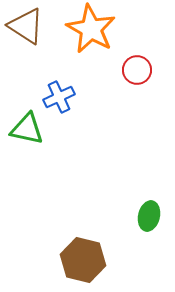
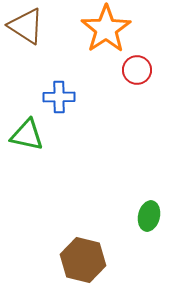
orange star: moved 15 px right; rotated 9 degrees clockwise
blue cross: rotated 24 degrees clockwise
green triangle: moved 6 px down
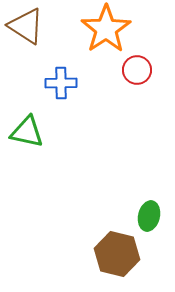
blue cross: moved 2 px right, 14 px up
green triangle: moved 3 px up
brown hexagon: moved 34 px right, 6 px up
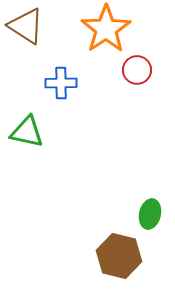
green ellipse: moved 1 px right, 2 px up
brown hexagon: moved 2 px right, 2 px down
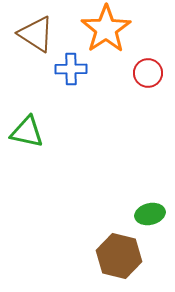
brown triangle: moved 10 px right, 8 px down
red circle: moved 11 px right, 3 px down
blue cross: moved 10 px right, 14 px up
green ellipse: rotated 64 degrees clockwise
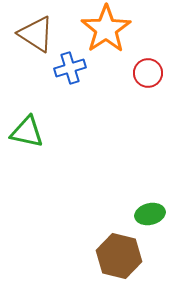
blue cross: moved 1 px left, 1 px up; rotated 16 degrees counterclockwise
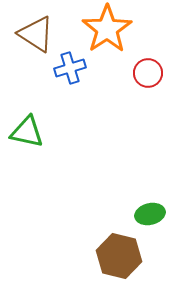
orange star: moved 1 px right
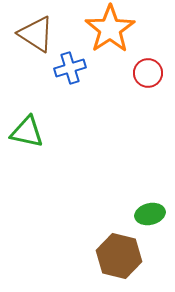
orange star: moved 3 px right
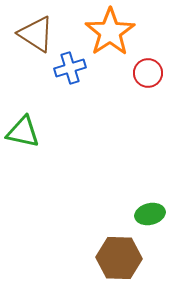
orange star: moved 3 px down
green triangle: moved 4 px left
brown hexagon: moved 2 px down; rotated 12 degrees counterclockwise
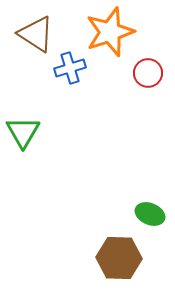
orange star: rotated 15 degrees clockwise
green triangle: rotated 48 degrees clockwise
green ellipse: rotated 36 degrees clockwise
